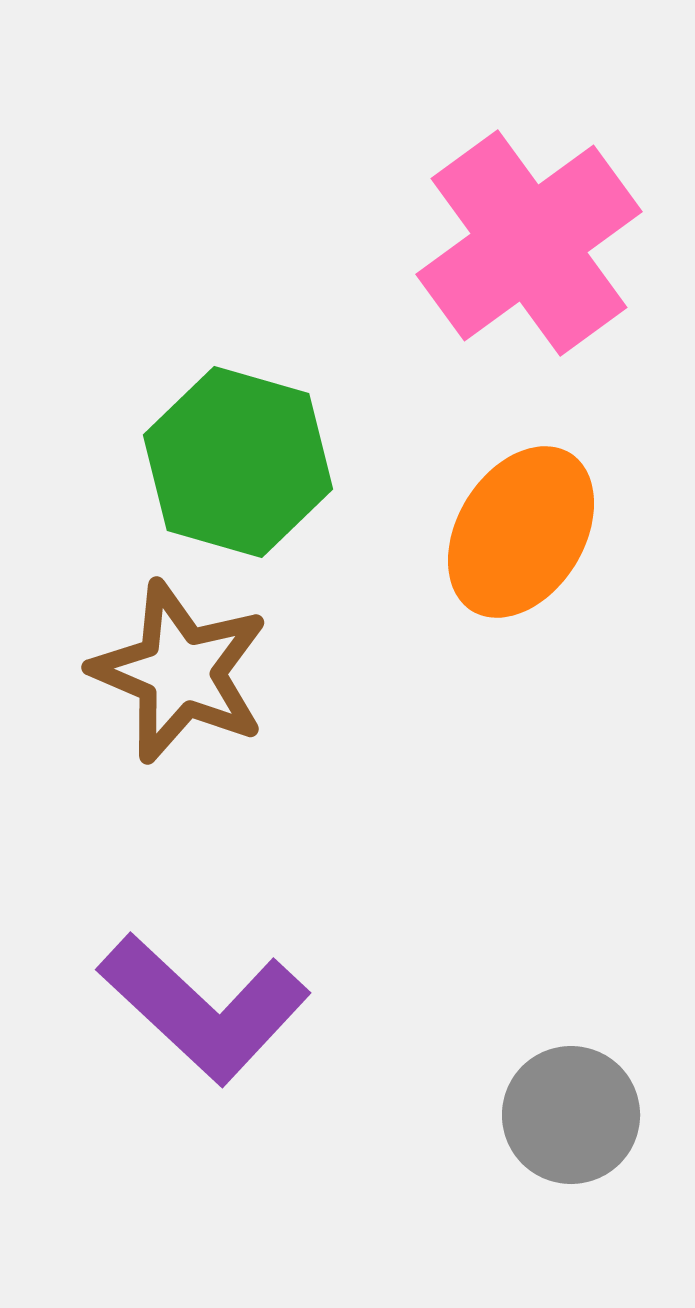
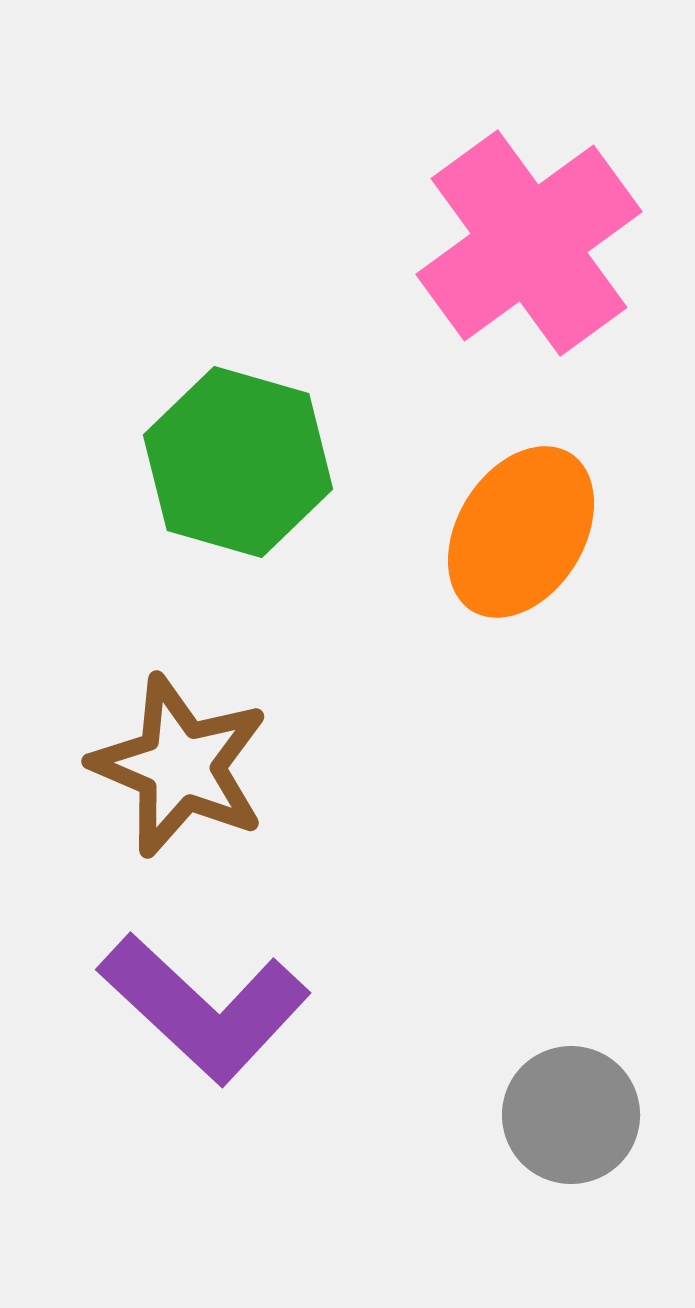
brown star: moved 94 px down
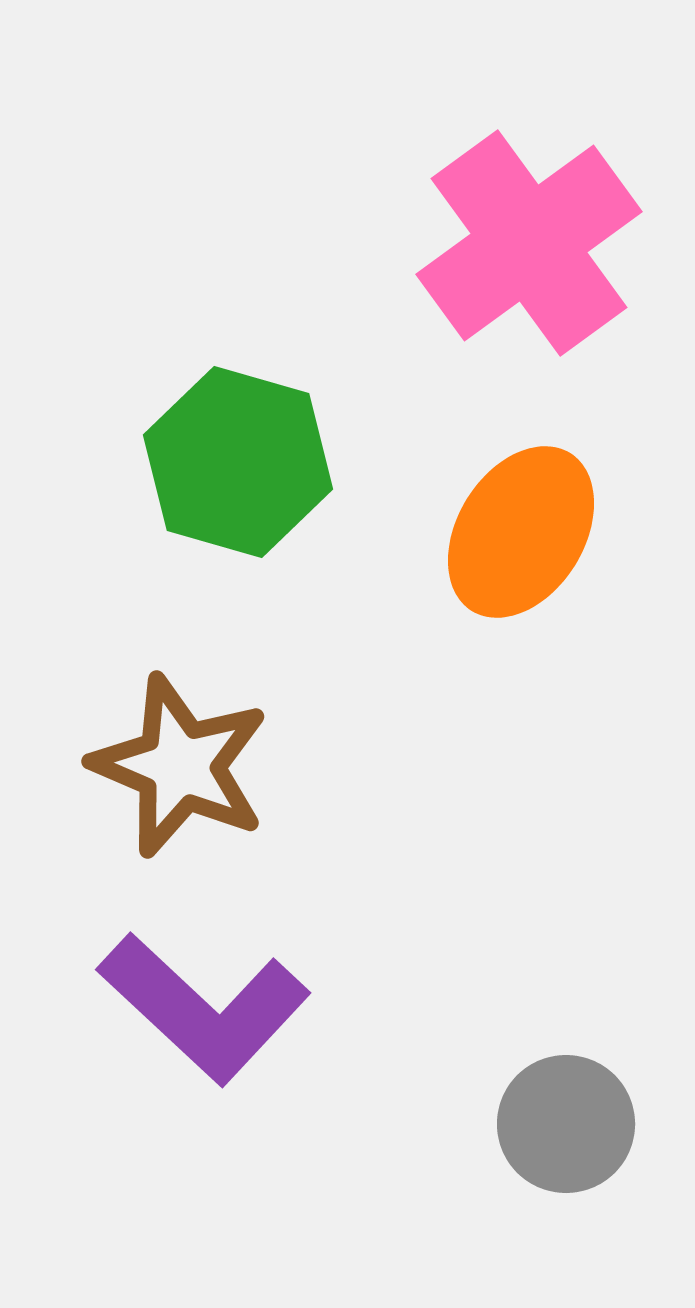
gray circle: moved 5 px left, 9 px down
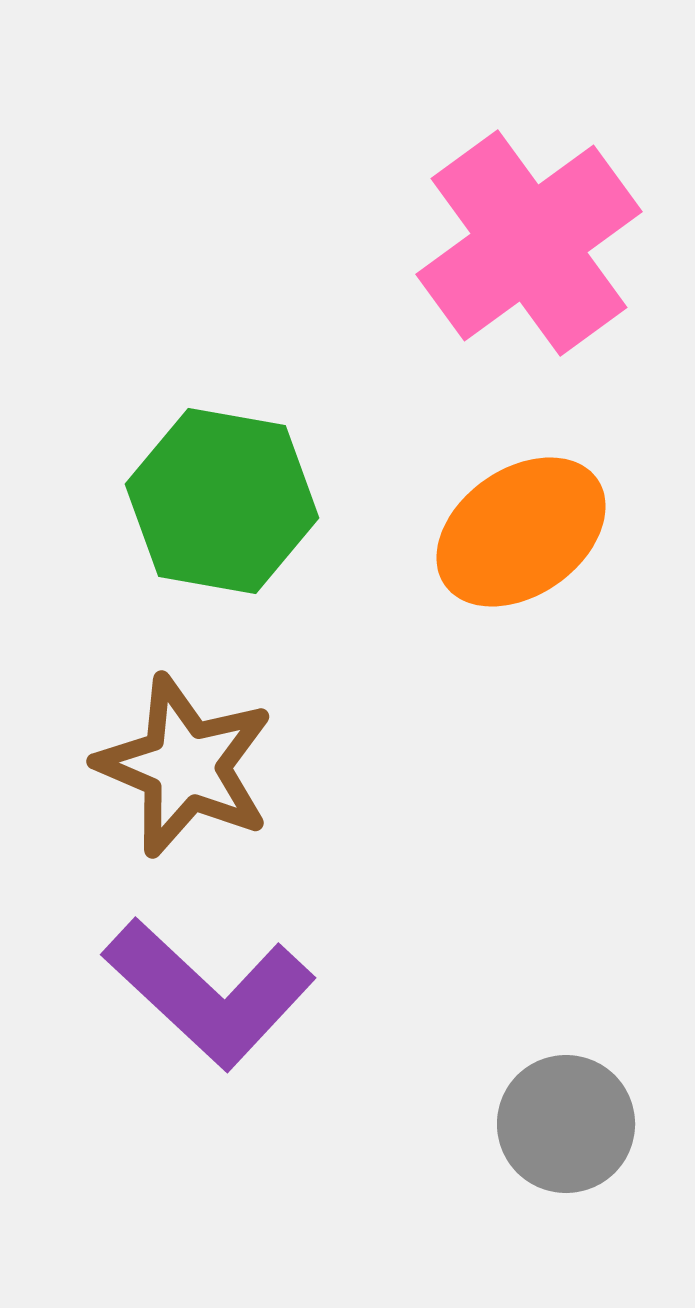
green hexagon: moved 16 px left, 39 px down; rotated 6 degrees counterclockwise
orange ellipse: rotated 23 degrees clockwise
brown star: moved 5 px right
purple L-shape: moved 5 px right, 15 px up
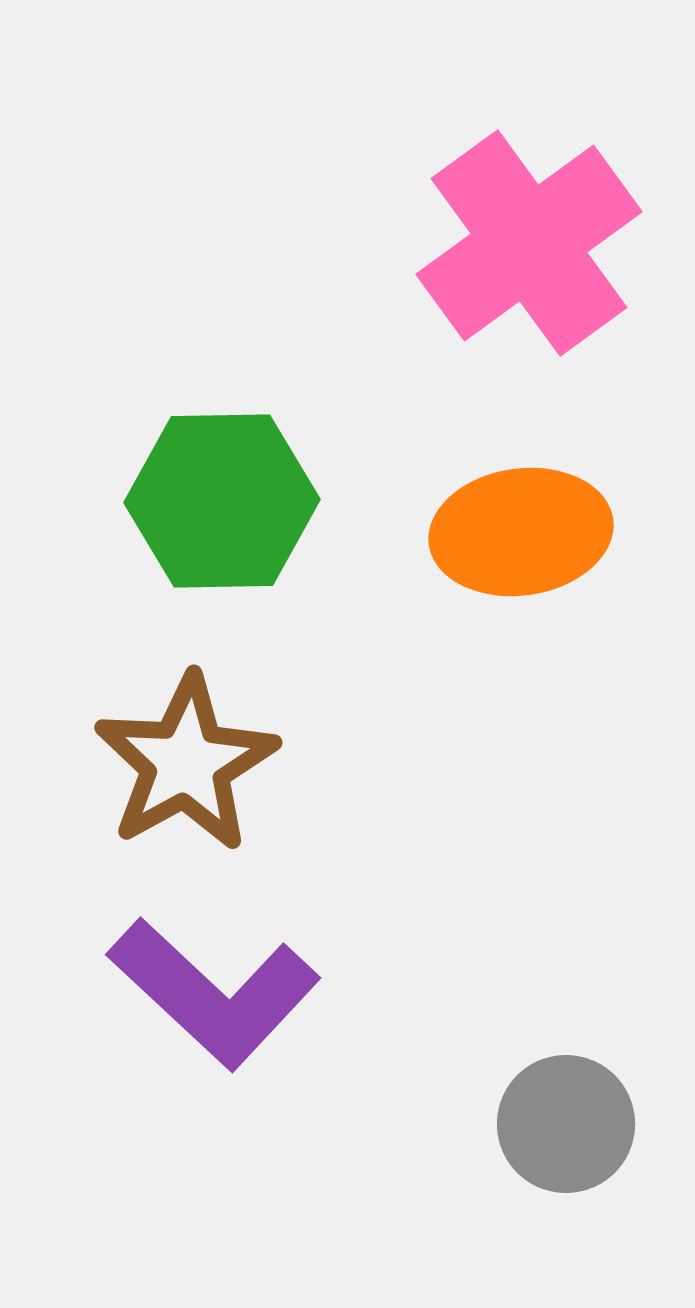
green hexagon: rotated 11 degrees counterclockwise
orange ellipse: rotated 27 degrees clockwise
brown star: moved 1 px right, 3 px up; rotated 20 degrees clockwise
purple L-shape: moved 5 px right
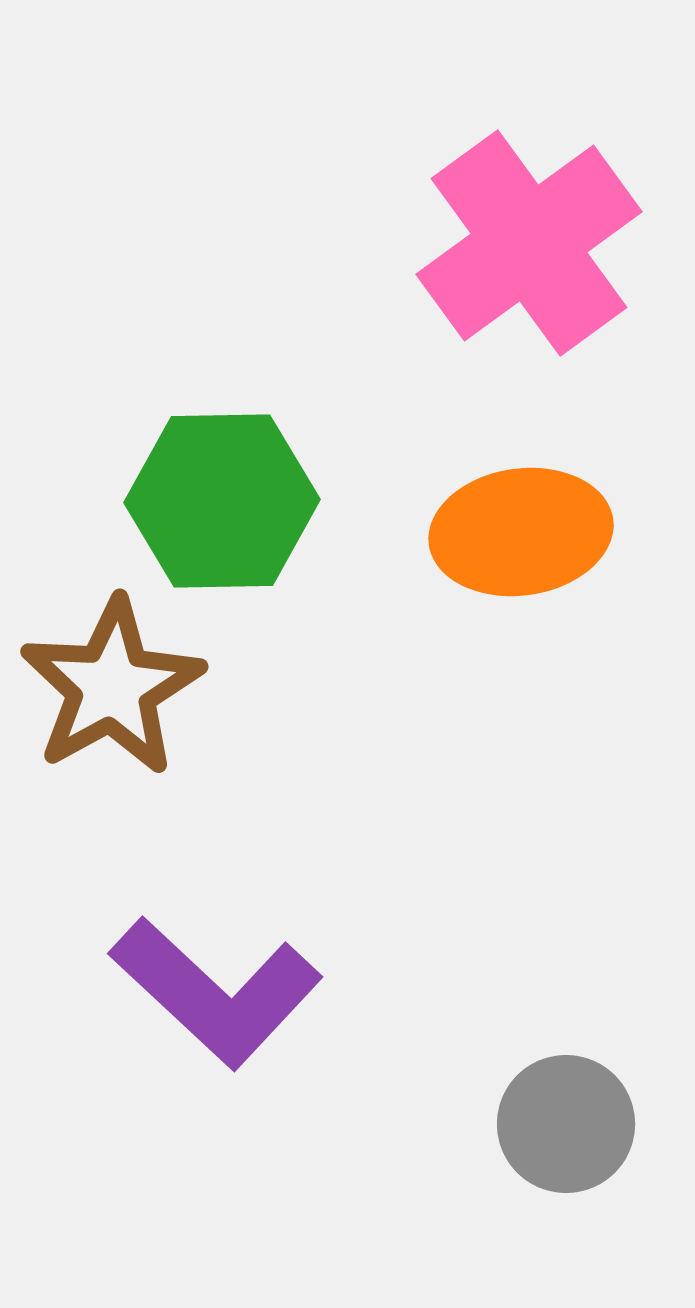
brown star: moved 74 px left, 76 px up
purple L-shape: moved 2 px right, 1 px up
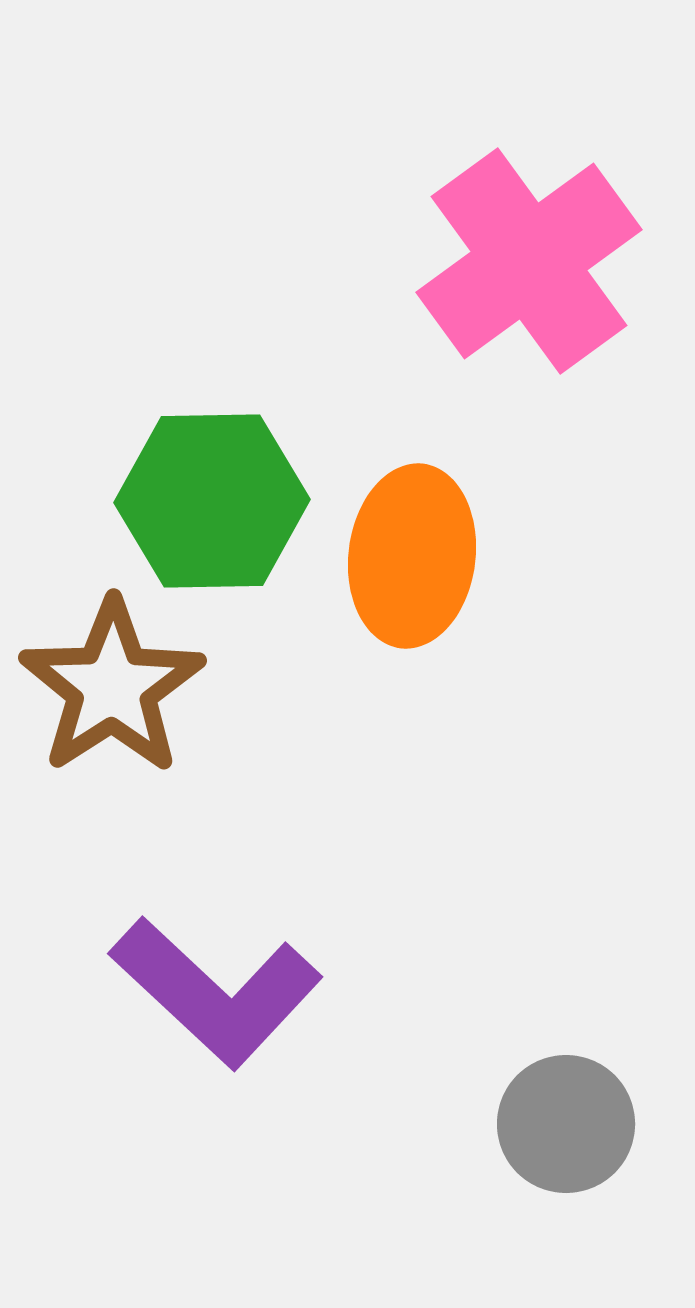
pink cross: moved 18 px down
green hexagon: moved 10 px left
orange ellipse: moved 109 px left, 24 px down; rotated 75 degrees counterclockwise
brown star: rotated 4 degrees counterclockwise
